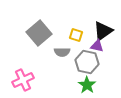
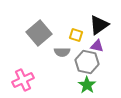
black triangle: moved 4 px left, 6 px up
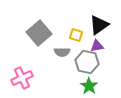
purple triangle: rotated 24 degrees counterclockwise
pink cross: moved 1 px left, 2 px up
green star: moved 2 px right, 1 px down
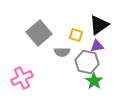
green star: moved 5 px right, 5 px up
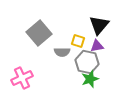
black triangle: rotated 15 degrees counterclockwise
yellow square: moved 2 px right, 6 px down
green star: moved 4 px left, 2 px up; rotated 18 degrees clockwise
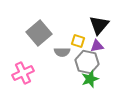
pink cross: moved 1 px right, 5 px up
